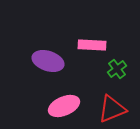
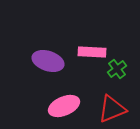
pink rectangle: moved 7 px down
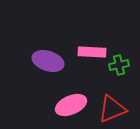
green cross: moved 2 px right, 4 px up; rotated 24 degrees clockwise
pink ellipse: moved 7 px right, 1 px up
